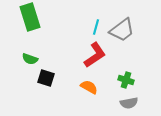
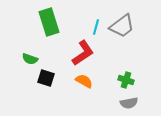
green rectangle: moved 19 px right, 5 px down
gray trapezoid: moved 4 px up
red L-shape: moved 12 px left, 2 px up
orange semicircle: moved 5 px left, 6 px up
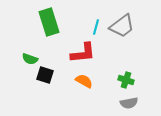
red L-shape: rotated 28 degrees clockwise
black square: moved 1 px left, 3 px up
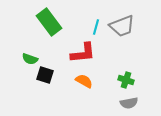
green rectangle: rotated 20 degrees counterclockwise
gray trapezoid: rotated 16 degrees clockwise
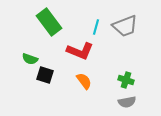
gray trapezoid: moved 3 px right
red L-shape: moved 3 px left, 2 px up; rotated 28 degrees clockwise
orange semicircle: rotated 24 degrees clockwise
gray semicircle: moved 2 px left, 1 px up
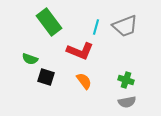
black square: moved 1 px right, 2 px down
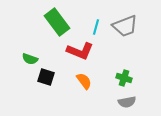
green rectangle: moved 8 px right
green cross: moved 2 px left, 2 px up
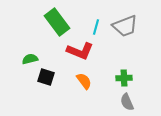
green semicircle: rotated 147 degrees clockwise
green cross: rotated 21 degrees counterclockwise
gray semicircle: rotated 78 degrees clockwise
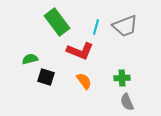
green cross: moved 2 px left
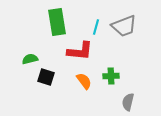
green rectangle: rotated 28 degrees clockwise
gray trapezoid: moved 1 px left
red L-shape: rotated 16 degrees counterclockwise
green cross: moved 11 px left, 2 px up
gray semicircle: moved 1 px right; rotated 36 degrees clockwise
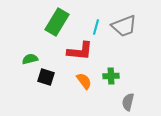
green rectangle: rotated 40 degrees clockwise
